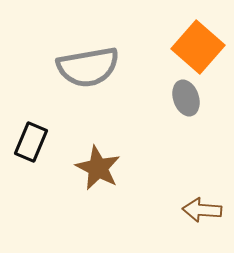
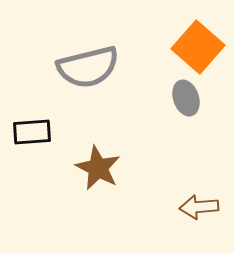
gray semicircle: rotated 4 degrees counterclockwise
black rectangle: moved 1 px right, 10 px up; rotated 63 degrees clockwise
brown arrow: moved 3 px left, 3 px up; rotated 9 degrees counterclockwise
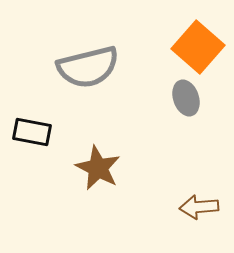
black rectangle: rotated 15 degrees clockwise
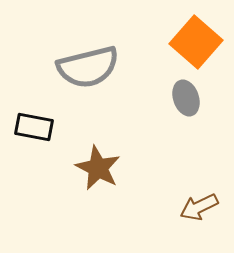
orange square: moved 2 px left, 5 px up
black rectangle: moved 2 px right, 5 px up
brown arrow: rotated 21 degrees counterclockwise
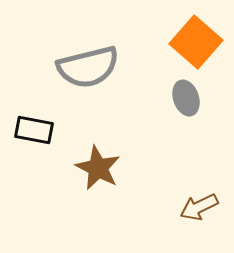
black rectangle: moved 3 px down
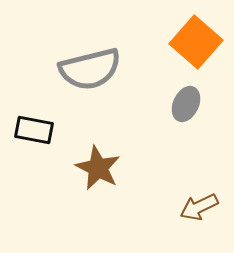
gray semicircle: moved 2 px right, 2 px down
gray ellipse: moved 6 px down; rotated 44 degrees clockwise
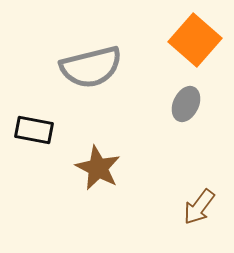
orange square: moved 1 px left, 2 px up
gray semicircle: moved 1 px right, 2 px up
brown arrow: rotated 27 degrees counterclockwise
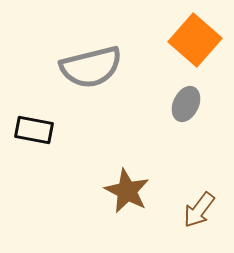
brown star: moved 29 px right, 23 px down
brown arrow: moved 3 px down
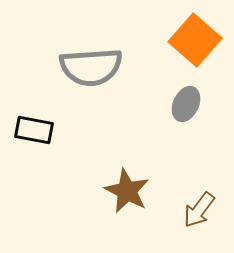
gray semicircle: rotated 10 degrees clockwise
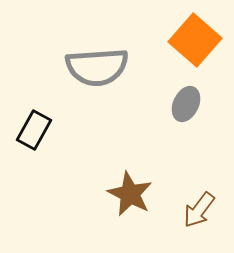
gray semicircle: moved 6 px right
black rectangle: rotated 72 degrees counterclockwise
brown star: moved 3 px right, 3 px down
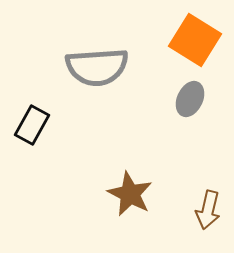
orange square: rotated 9 degrees counterclockwise
gray ellipse: moved 4 px right, 5 px up
black rectangle: moved 2 px left, 5 px up
brown arrow: moved 9 px right; rotated 24 degrees counterclockwise
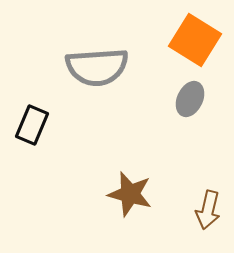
black rectangle: rotated 6 degrees counterclockwise
brown star: rotated 12 degrees counterclockwise
